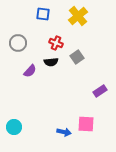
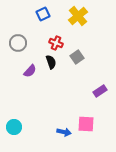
blue square: rotated 32 degrees counterclockwise
black semicircle: rotated 104 degrees counterclockwise
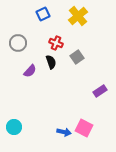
pink square: moved 2 px left, 4 px down; rotated 24 degrees clockwise
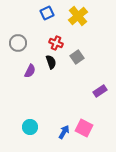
blue square: moved 4 px right, 1 px up
purple semicircle: rotated 16 degrees counterclockwise
cyan circle: moved 16 px right
blue arrow: rotated 72 degrees counterclockwise
